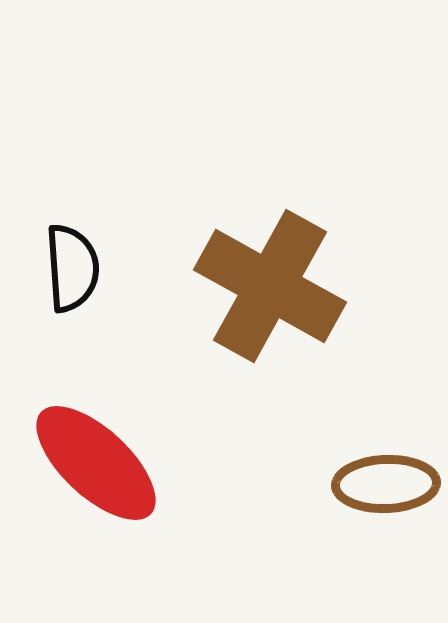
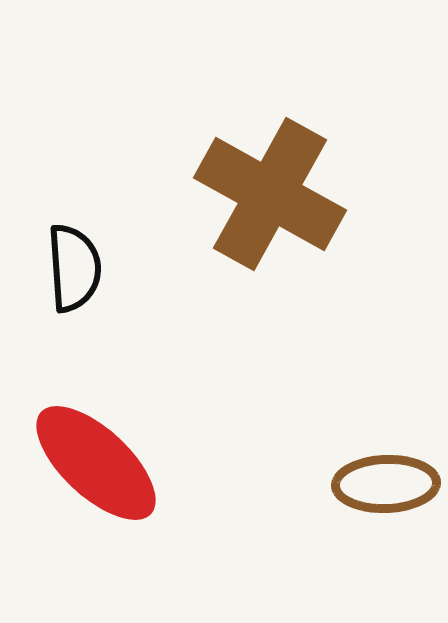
black semicircle: moved 2 px right
brown cross: moved 92 px up
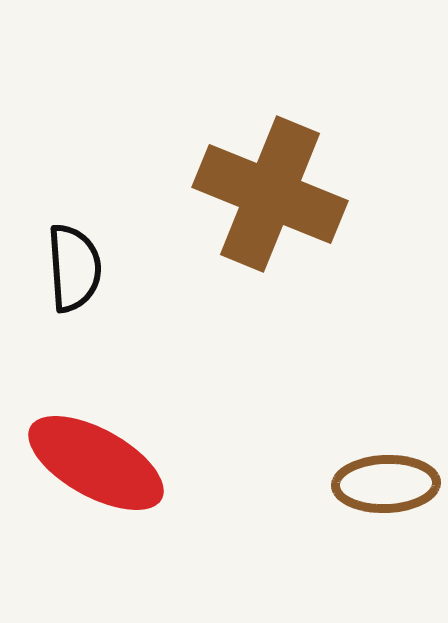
brown cross: rotated 7 degrees counterclockwise
red ellipse: rotated 14 degrees counterclockwise
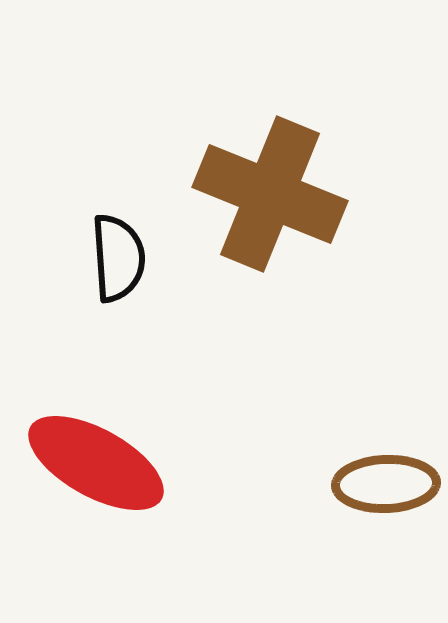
black semicircle: moved 44 px right, 10 px up
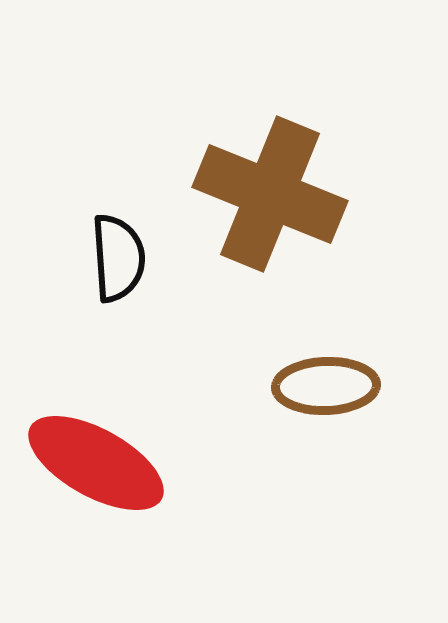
brown ellipse: moved 60 px left, 98 px up
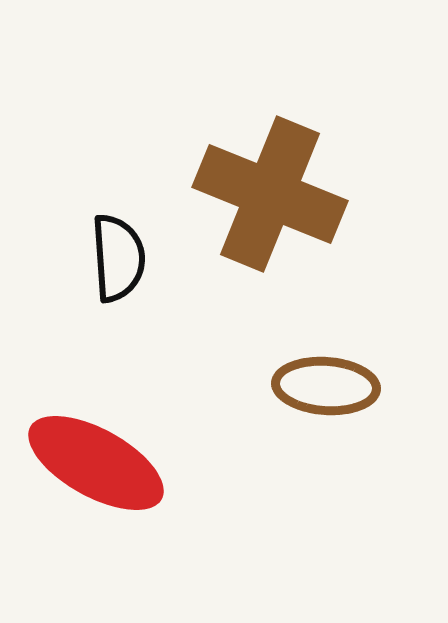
brown ellipse: rotated 6 degrees clockwise
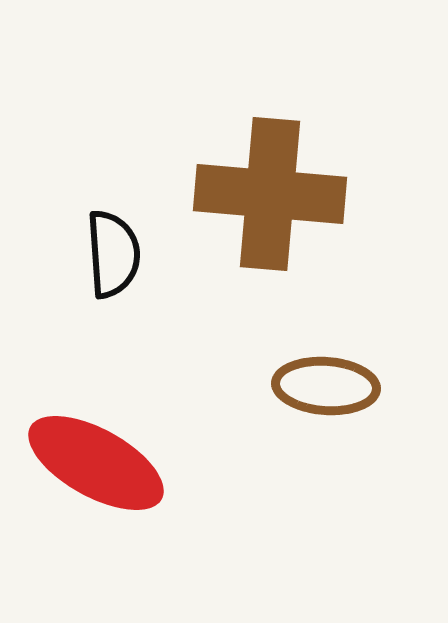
brown cross: rotated 17 degrees counterclockwise
black semicircle: moved 5 px left, 4 px up
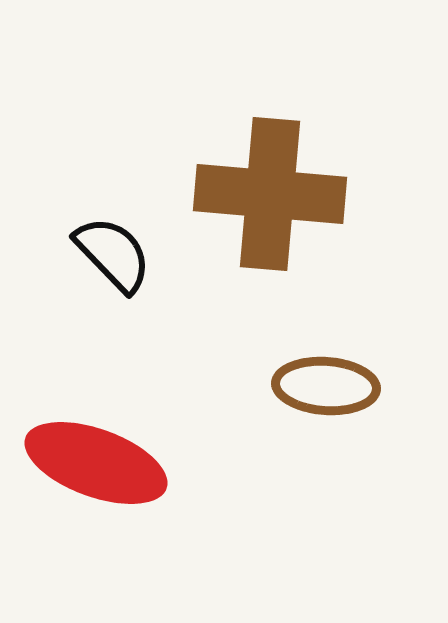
black semicircle: rotated 40 degrees counterclockwise
red ellipse: rotated 9 degrees counterclockwise
